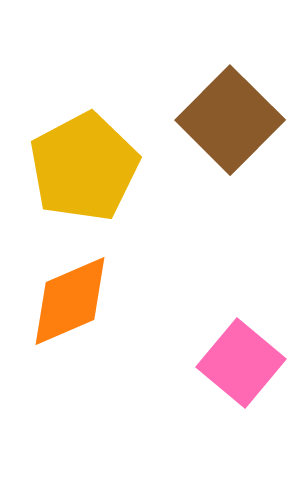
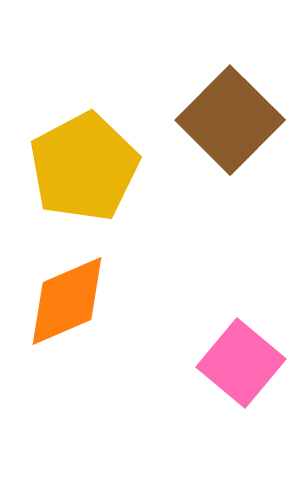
orange diamond: moved 3 px left
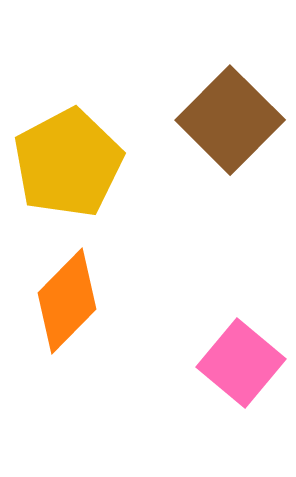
yellow pentagon: moved 16 px left, 4 px up
orange diamond: rotated 22 degrees counterclockwise
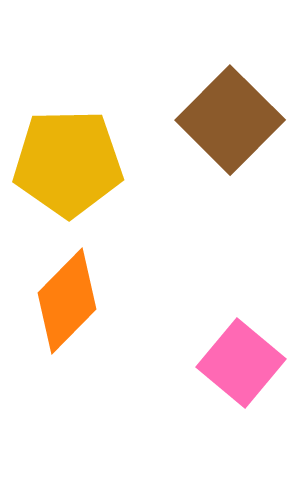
yellow pentagon: rotated 27 degrees clockwise
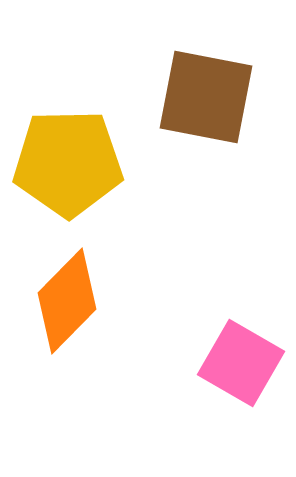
brown square: moved 24 px left, 23 px up; rotated 34 degrees counterclockwise
pink square: rotated 10 degrees counterclockwise
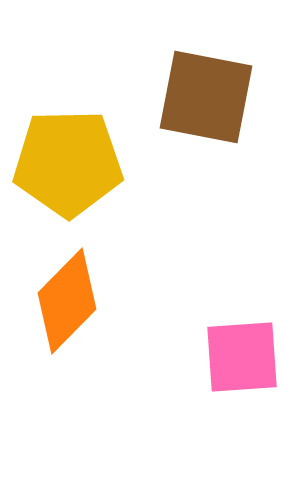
pink square: moved 1 px right, 6 px up; rotated 34 degrees counterclockwise
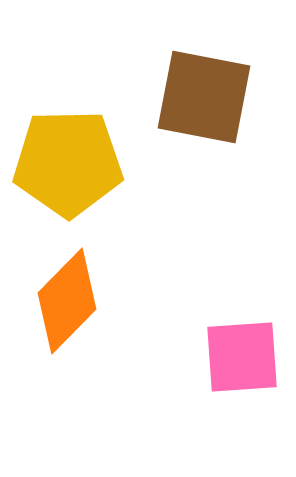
brown square: moved 2 px left
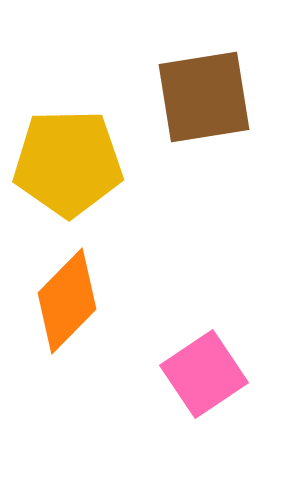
brown square: rotated 20 degrees counterclockwise
pink square: moved 38 px left, 17 px down; rotated 30 degrees counterclockwise
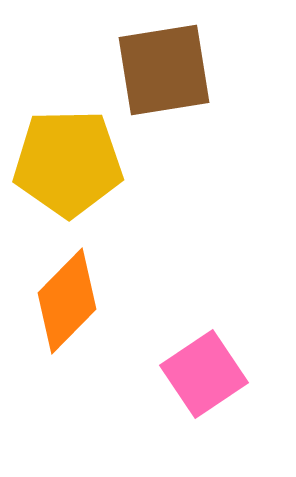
brown square: moved 40 px left, 27 px up
